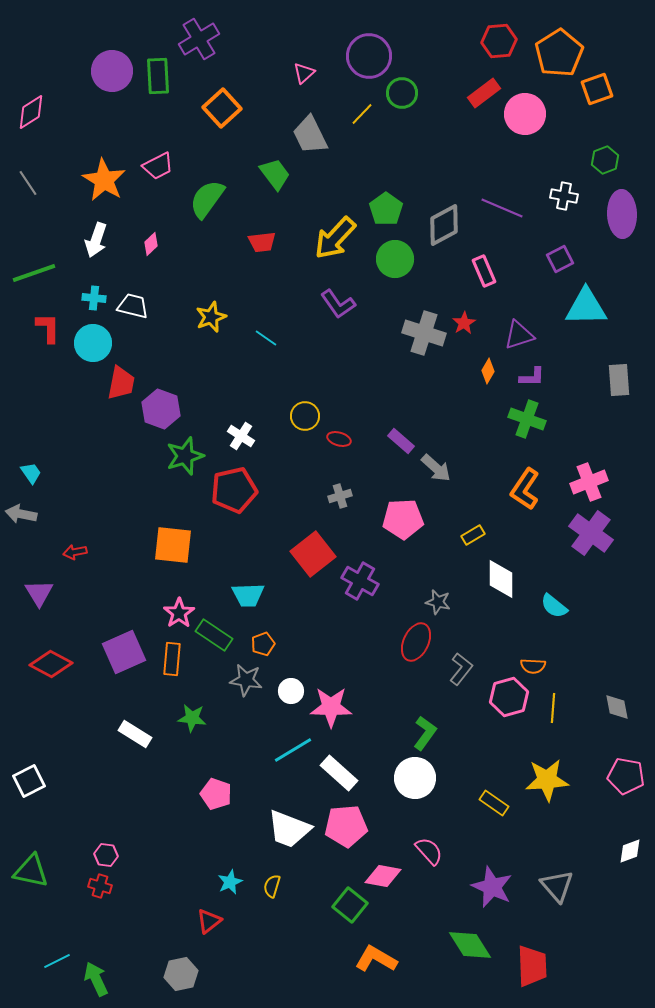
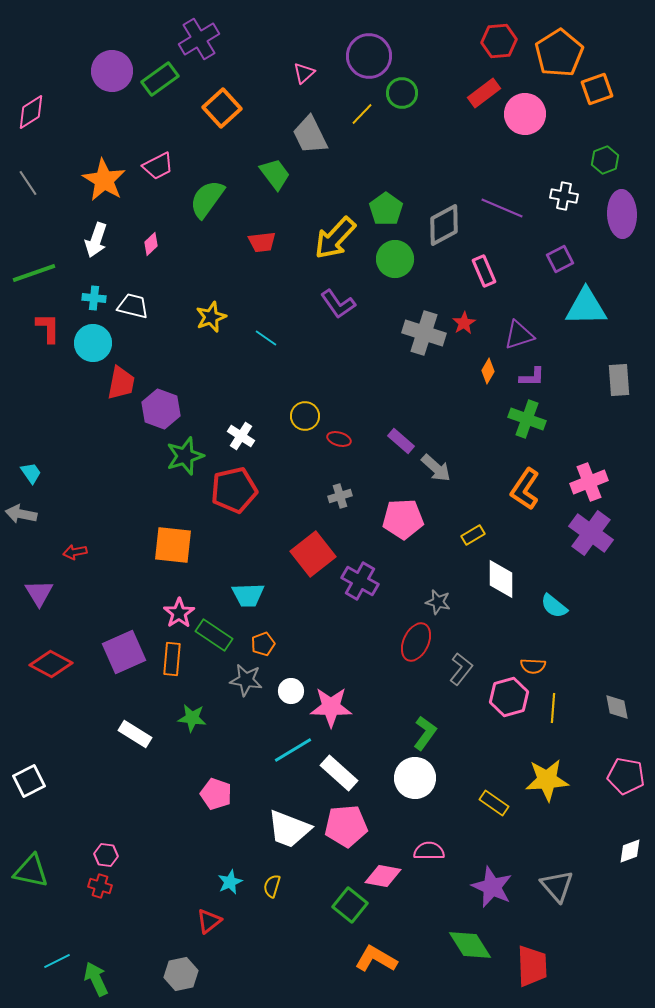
green rectangle at (158, 76): moved 2 px right, 3 px down; rotated 57 degrees clockwise
pink semicircle at (429, 851): rotated 48 degrees counterclockwise
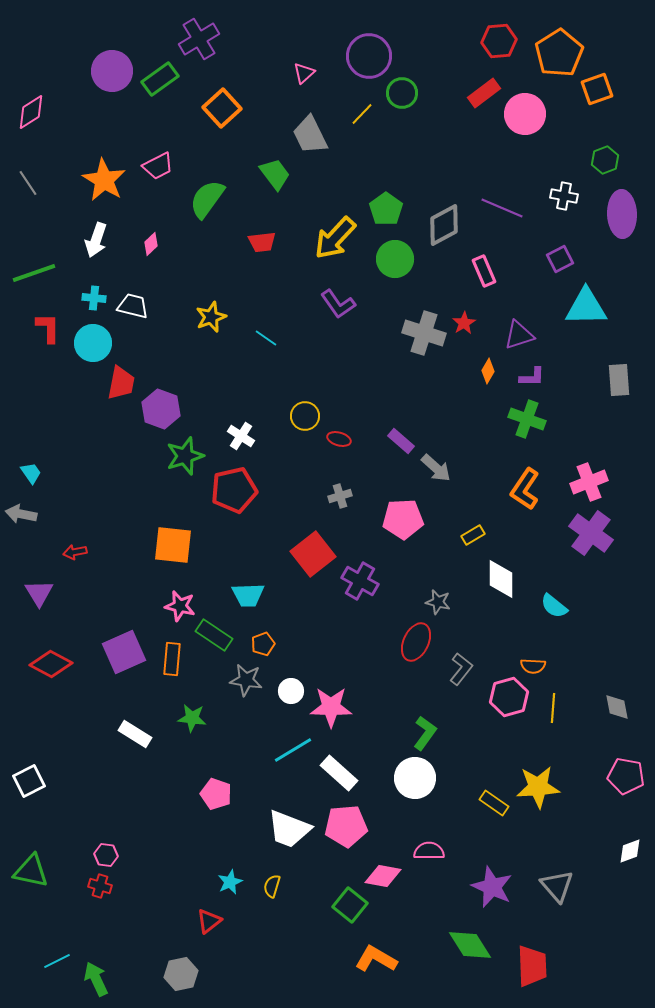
pink star at (179, 613): moved 1 px right, 7 px up; rotated 24 degrees counterclockwise
yellow star at (547, 780): moved 9 px left, 7 px down
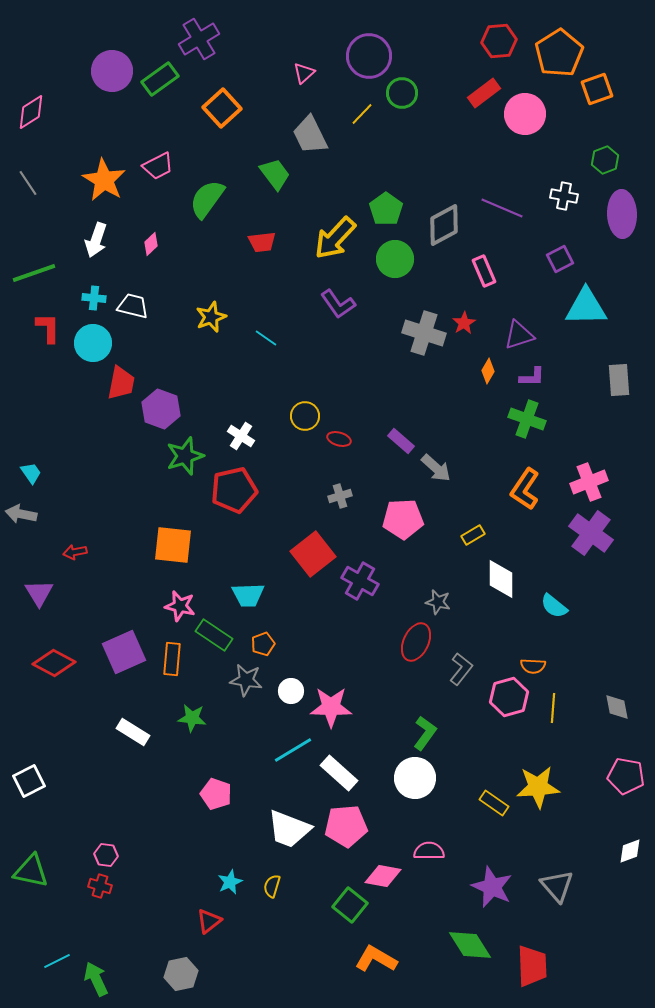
red diamond at (51, 664): moved 3 px right, 1 px up
white rectangle at (135, 734): moved 2 px left, 2 px up
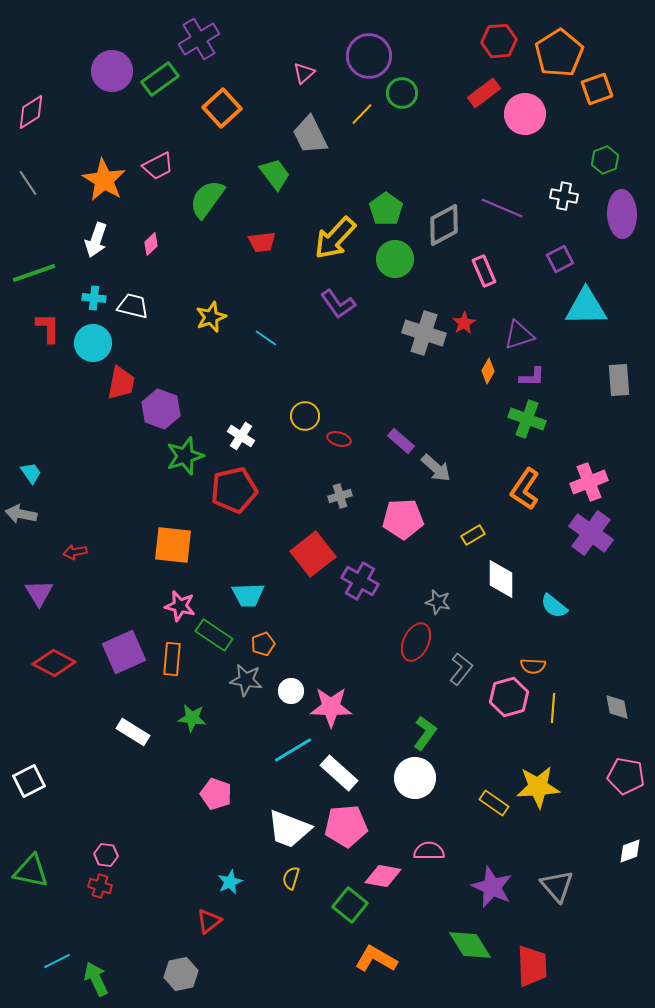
yellow semicircle at (272, 886): moved 19 px right, 8 px up
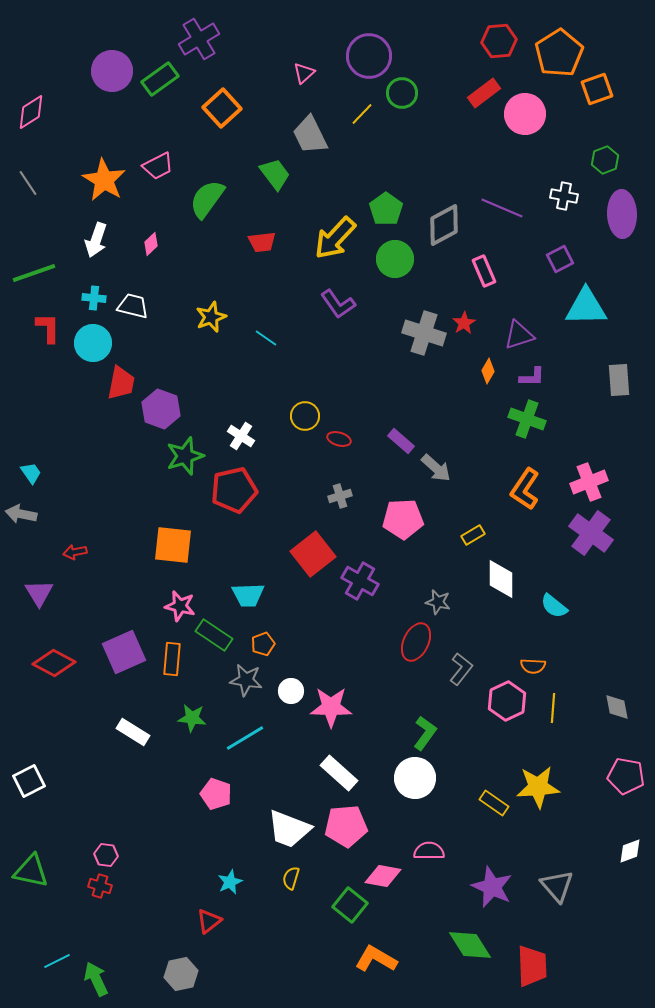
pink hexagon at (509, 697): moved 2 px left, 4 px down; rotated 9 degrees counterclockwise
cyan line at (293, 750): moved 48 px left, 12 px up
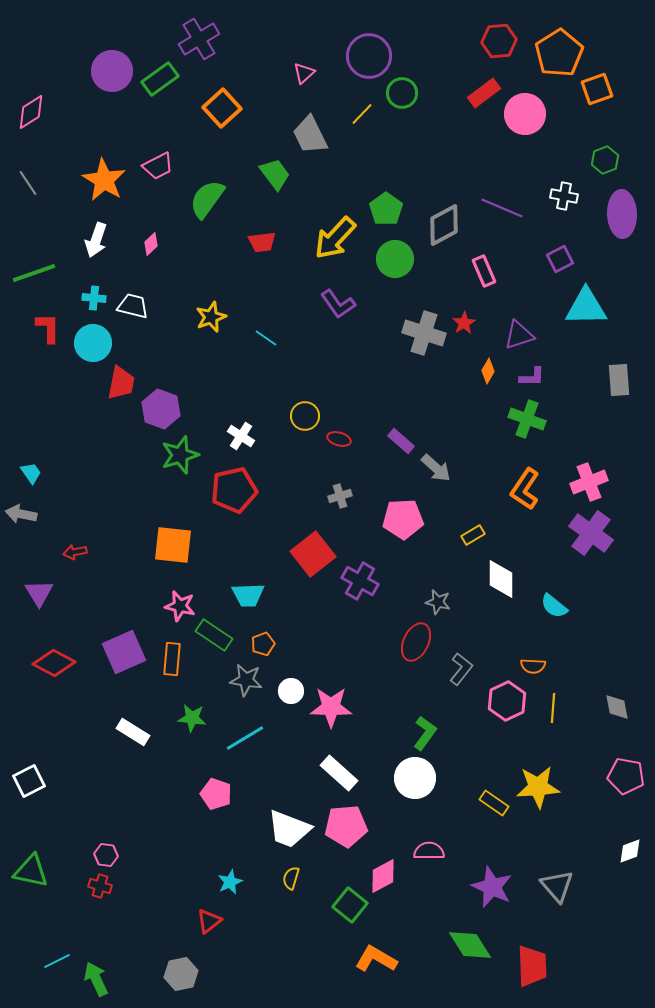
green star at (185, 456): moved 5 px left, 1 px up
pink diamond at (383, 876): rotated 39 degrees counterclockwise
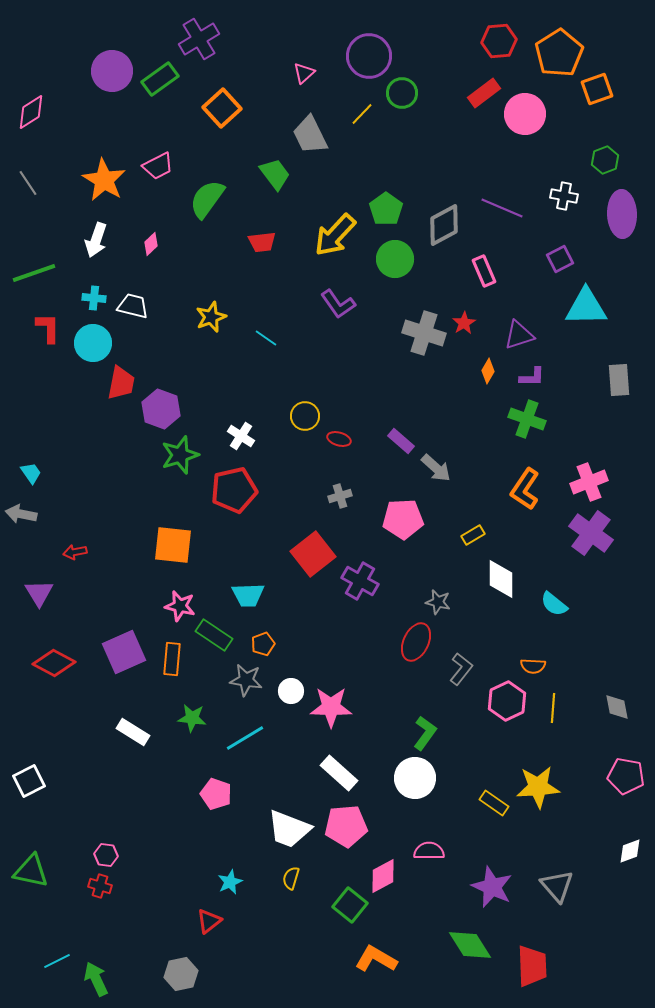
yellow arrow at (335, 238): moved 3 px up
cyan semicircle at (554, 606): moved 2 px up
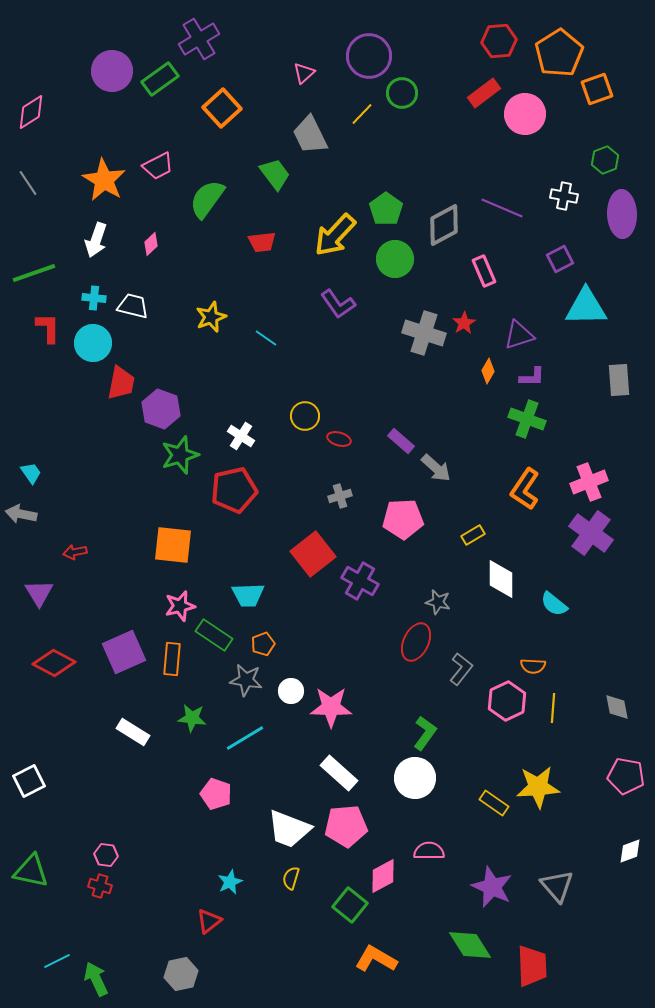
pink star at (180, 606): rotated 28 degrees counterclockwise
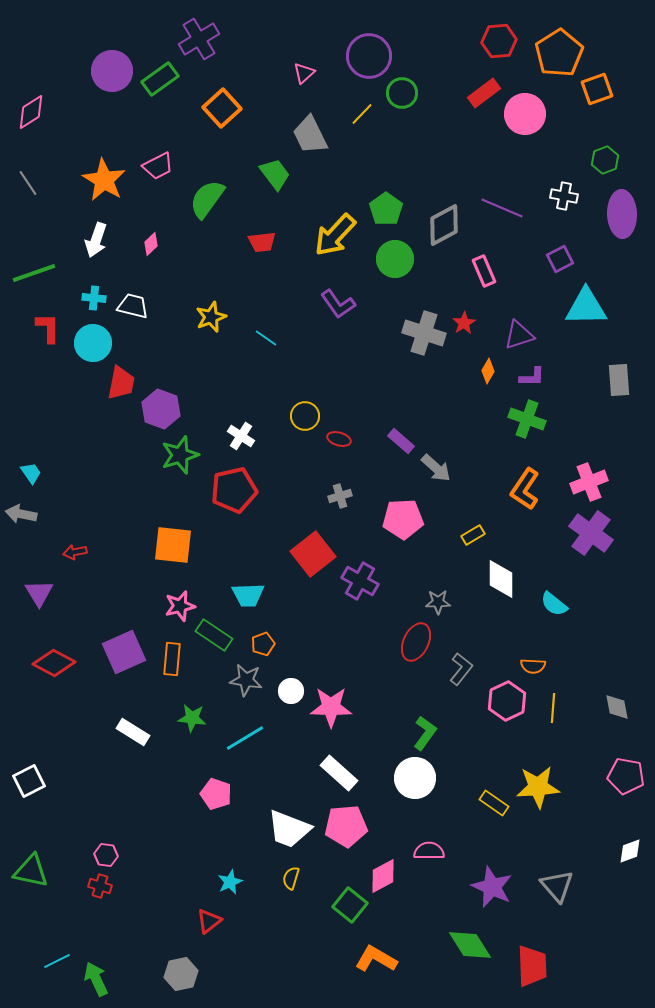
gray star at (438, 602): rotated 15 degrees counterclockwise
